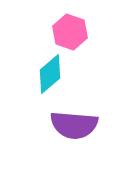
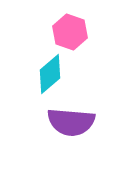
purple semicircle: moved 3 px left, 3 px up
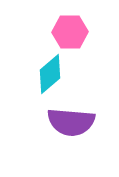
pink hexagon: rotated 20 degrees counterclockwise
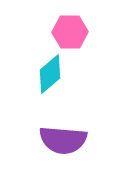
purple semicircle: moved 8 px left, 18 px down
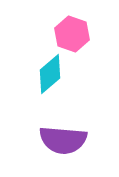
pink hexagon: moved 2 px right, 2 px down; rotated 20 degrees clockwise
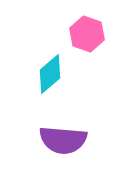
pink hexagon: moved 15 px right
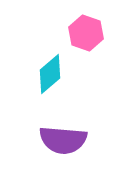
pink hexagon: moved 1 px left, 1 px up
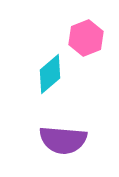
pink hexagon: moved 5 px down; rotated 20 degrees clockwise
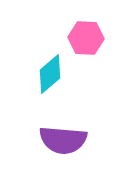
pink hexagon: rotated 24 degrees clockwise
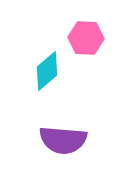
cyan diamond: moved 3 px left, 3 px up
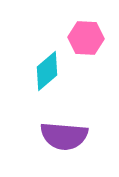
purple semicircle: moved 1 px right, 4 px up
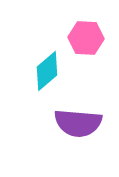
purple semicircle: moved 14 px right, 13 px up
